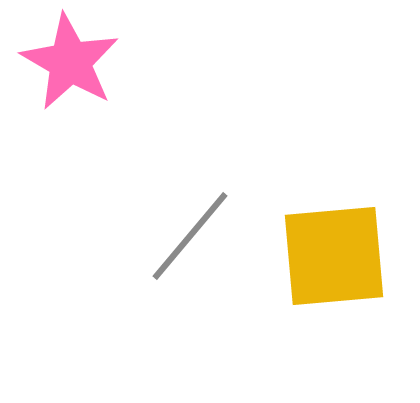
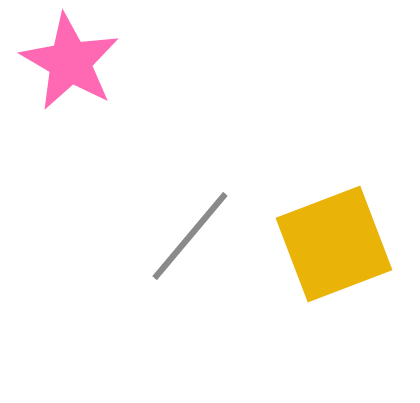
yellow square: moved 12 px up; rotated 16 degrees counterclockwise
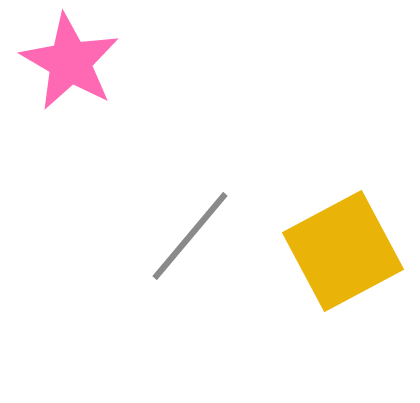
yellow square: moved 9 px right, 7 px down; rotated 7 degrees counterclockwise
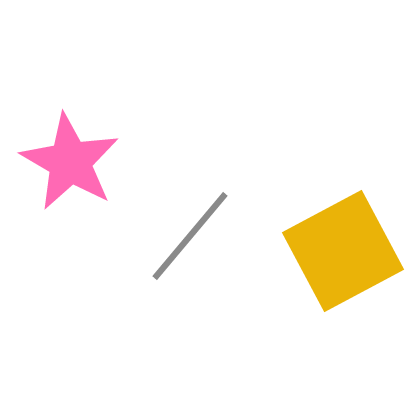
pink star: moved 100 px down
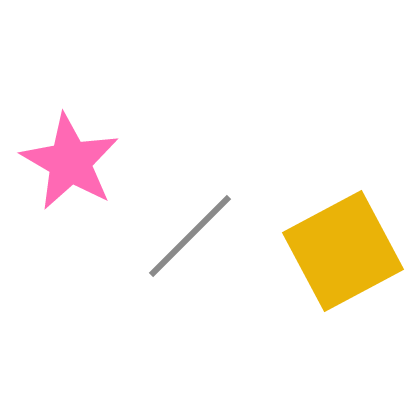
gray line: rotated 5 degrees clockwise
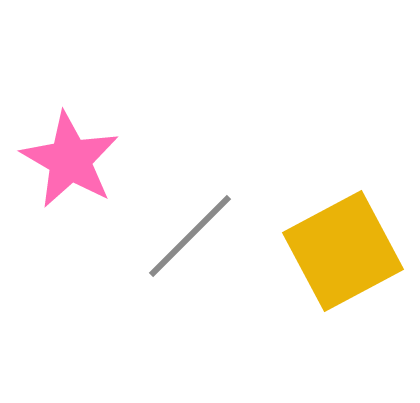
pink star: moved 2 px up
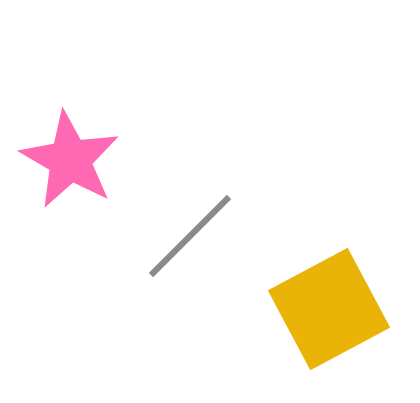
yellow square: moved 14 px left, 58 px down
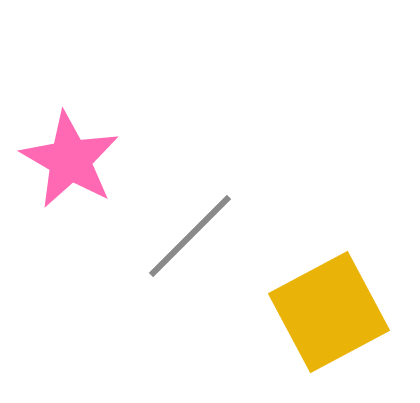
yellow square: moved 3 px down
